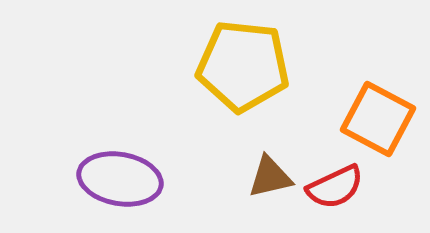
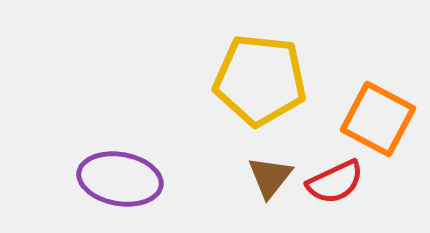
yellow pentagon: moved 17 px right, 14 px down
brown triangle: rotated 39 degrees counterclockwise
red semicircle: moved 5 px up
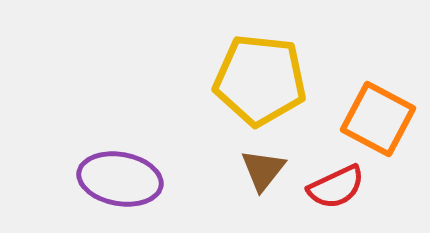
brown triangle: moved 7 px left, 7 px up
red semicircle: moved 1 px right, 5 px down
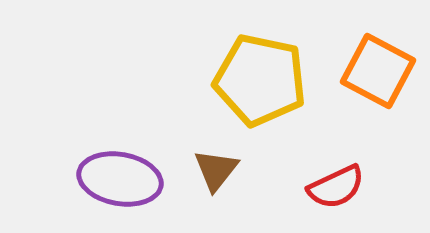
yellow pentagon: rotated 6 degrees clockwise
orange square: moved 48 px up
brown triangle: moved 47 px left
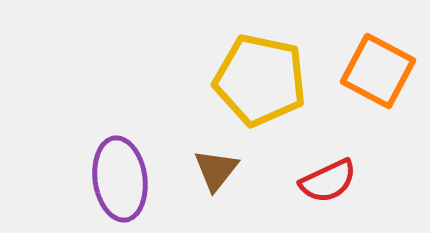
purple ellipse: rotated 72 degrees clockwise
red semicircle: moved 8 px left, 6 px up
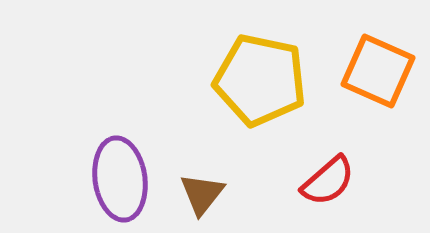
orange square: rotated 4 degrees counterclockwise
brown triangle: moved 14 px left, 24 px down
red semicircle: rotated 16 degrees counterclockwise
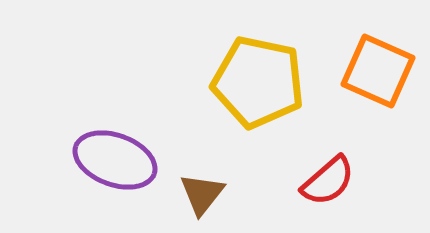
yellow pentagon: moved 2 px left, 2 px down
purple ellipse: moved 5 px left, 19 px up; rotated 62 degrees counterclockwise
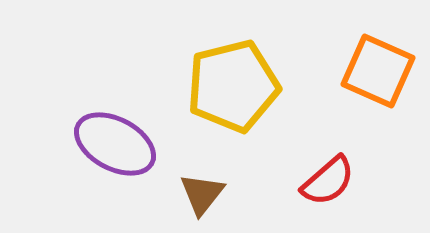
yellow pentagon: moved 25 px left, 4 px down; rotated 26 degrees counterclockwise
purple ellipse: moved 16 px up; rotated 8 degrees clockwise
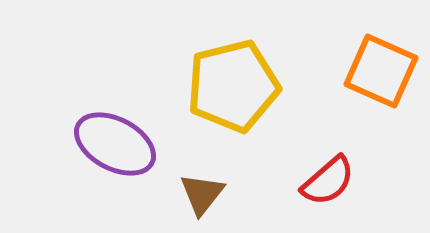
orange square: moved 3 px right
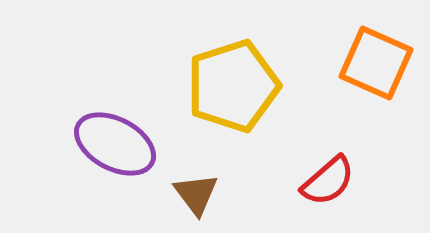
orange square: moved 5 px left, 8 px up
yellow pentagon: rotated 4 degrees counterclockwise
brown triangle: moved 6 px left; rotated 15 degrees counterclockwise
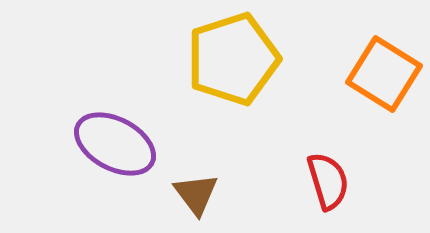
orange square: moved 8 px right, 11 px down; rotated 8 degrees clockwise
yellow pentagon: moved 27 px up
red semicircle: rotated 66 degrees counterclockwise
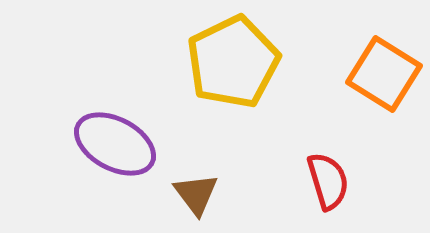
yellow pentagon: moved 3 px down; rotated 8 degrees counterclockwise
